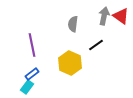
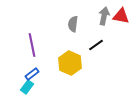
red triangle: rotated 24 degrees counterclockwise
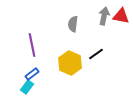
black line: moved 9 px down
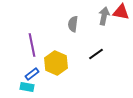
red triangle: moved 4 px up
yellow hexagon: moved 14 px left
cyan rectangle: rotated 64 degrees clockwise
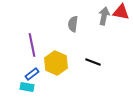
black line: moved 3 px left, 8 px down; rotated 56 degrees clockwise
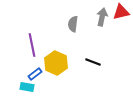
red triangle: rotated 24 degrees counterclockwise
gray arrow: moved 2 px left, 1 px down
blue rectangle: moved 3 px right
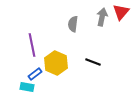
red triangle: rotated 36 degrees counterclockwise
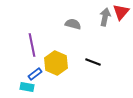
gray arrow: moved 3 px right
gray semicircle: rotated 98 degrees clockwise
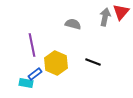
cyan rectangle: moved 1 px left, 4 px up
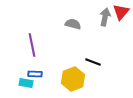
yellow hexagon: moved 17 px right, 16 px down; rotated 15 degrees clockwise
blue rectangle: rotated 40 degrees clockwise
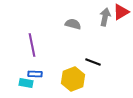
red triangle: rotated 18 degrees clockwise
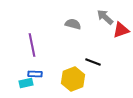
red triangle: moved 18 px down; rotated 12 degrees clockwise
gray arrow: rotated 60 degrees counterclockwise
cyan rectangle: rotated 24 degrees counterclockwise
